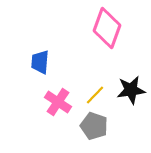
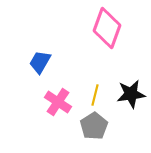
blue trapezoid: rotated 25 degrees clockwise
black star: moved 4 px down
yellow line: rotated 30 degrees counterclockwise
gray pentagon: rotated 20 degrees clockwise
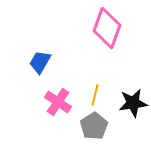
black star: moved 2 px right, 9 px down
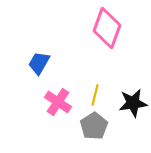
blue trapezoid: moved 1 px left, 1 px down
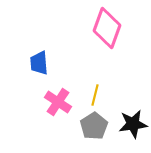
blue trapezoid: rotated 35 degrees counterclockwise
black star: moved 21 px down
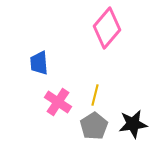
pink diamond: rotated 21 degrees clockwise
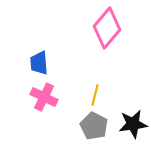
pink cross: moved 14 px left, 5 px up; rotated 8 degrees counterclockwise
gray pentagon: rotated 12 degrees counterclockwise
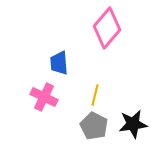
blue trapezoid: moved 20 px right
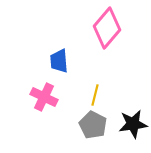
blue trapezoid: moved 2 px up
gray pentagon: moved 1 px left, 1 px up
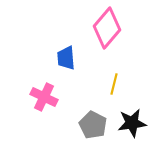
blue trapezoid: moved 7 px right, 3 px up
yellow line: moved 19 px right, 11 px up
black star: moved 1 px left, 1 px up
